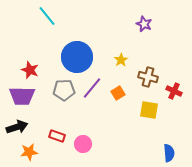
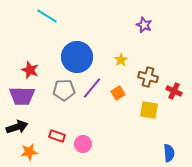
cyan line: rotated 20 degrees counterclockwise
purple star: moved 1 px down
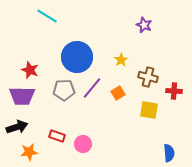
red cross: rotated 21 degrees counterclockwise
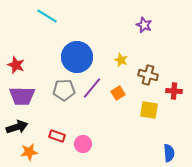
yellow star: rotated 16 degrees counterclockwise
red star: moved 14 px left, 5 px up
brown cross: moved 2 px up
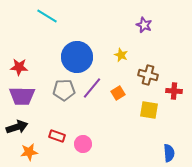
yellow star: moved 5 px up
red star: moved 3 px right, 2 px down; rotated 18 degrees counterclockwise
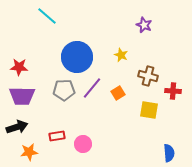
cyan line: rotated 10 degrees clockwise
brown cross: moved 1 px down
red cross: moved 1 px left
red rectangle: rotated 28 degrees counterclockwise
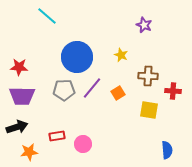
brown cross: rotated 12 degrees counterclockwise
blue semicircle: moved 2 px left, 3 px up
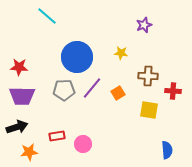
purple star: rotated 28 degrees clockwise
yellow star: moved 2 px up; rotated 16 degrees counterclockwise
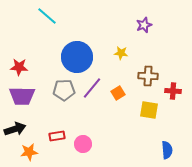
black arrow: moved 2 px left, 2 px down
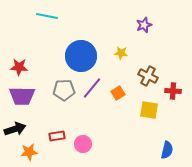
cyan line: rotated 30 degrees counterclockwise
blue circle: moved 4 px right, 1 px up
brown cross: rotated 24 degrees clockwise
blue semicircle: rotated 18 degrees clockwise
